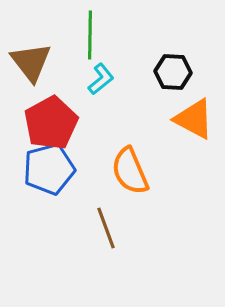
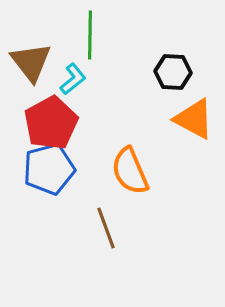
cyan L-shape: moved 28 px left
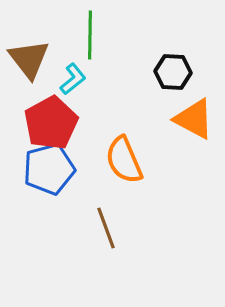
brown triangle: moved 2 px left, 3 px up
orange semicircle: moved 6 px left, 11 px up
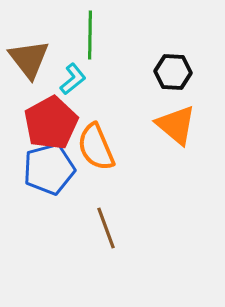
orange triangle: moved 18 px left, 6 px down; rotated 12 degrees clockwise
orange semicircle: moved 28 px left, 13 px up
